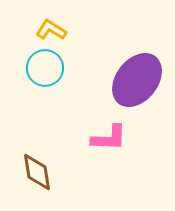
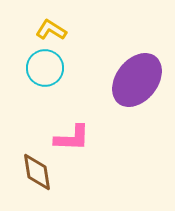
pink L-shape: moved 37 px left
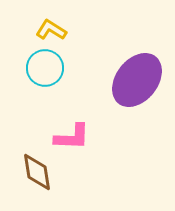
pink L-shape: moved 1 px up
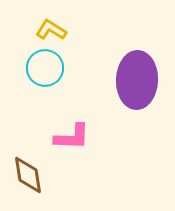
purple ellipse: rotated 36 degrees counterclockwise
brown diamond: moved 9 px left, 3 px down
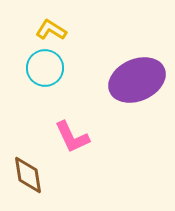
purple ellipse: rotated 64 degrees clockwise
pink L-shape: rotated 63 degrees clockwise
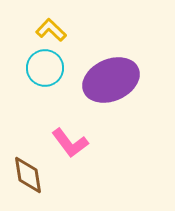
yellow L-shape: rotated 12 degrees clockwise
purple ellipse: moved 26 px left
pink L-shape: moved 2 px left, 6 px down; rotated 12 degrees counterclockwise
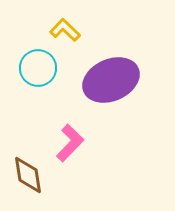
yellow L-shape: moved 14 px right
cyan circle: moved 7 px left
pink L-shape: rotated 99 degrees counterclockwise
